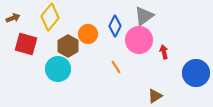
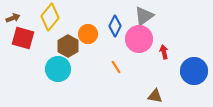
pink circle: moved 1 px up
red square: moved 3 px left, 6 px up
blue circle: moved 2 px left, 2 px up
brown triangle: rotated 42 degrees clockwise
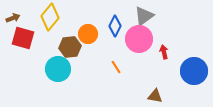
brown hexagon: moved 2 px right, 1 px down; rotated 25 degrees clockwise
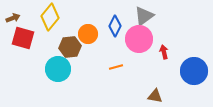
orange line: rotated 72 degrees counterclockwise
